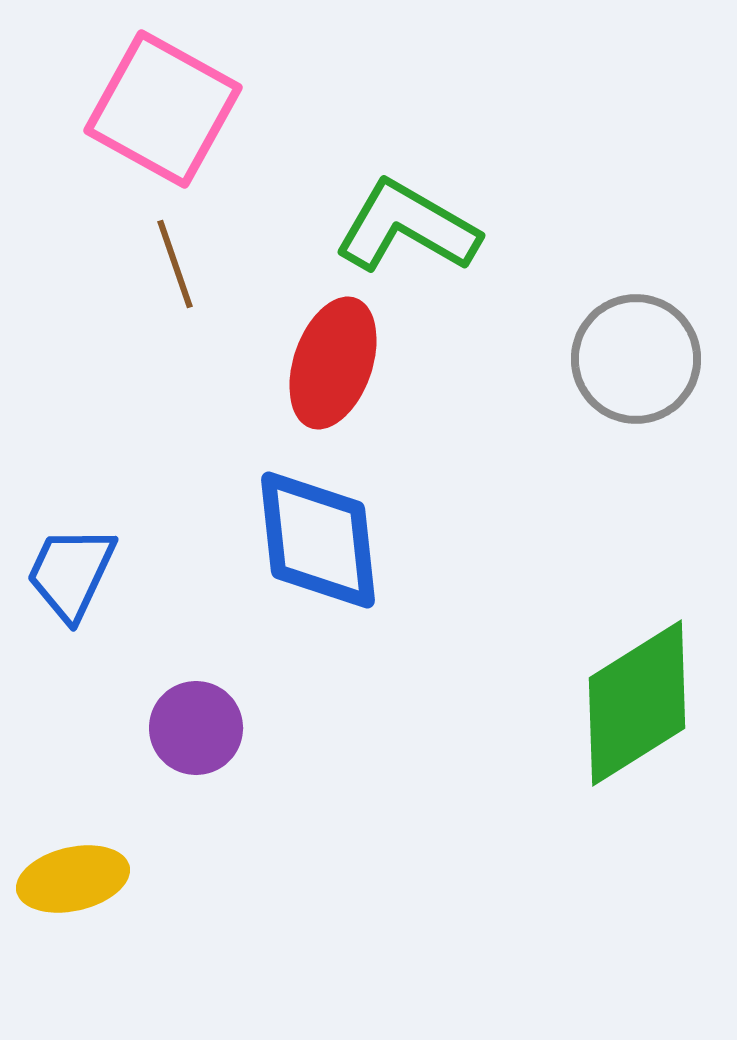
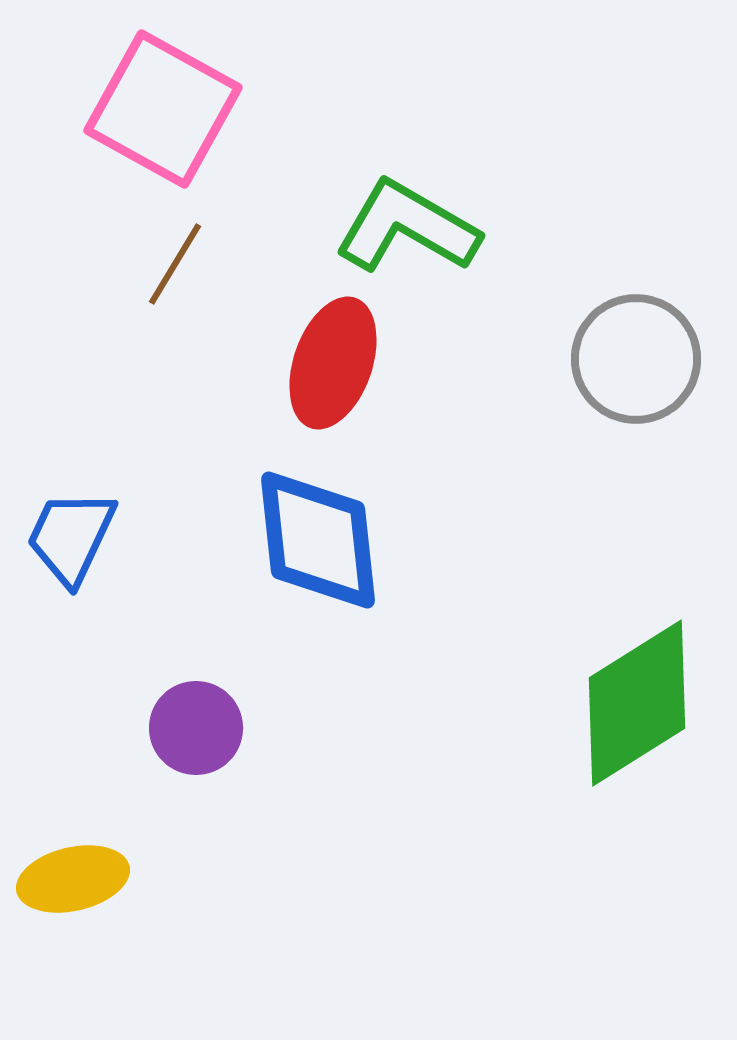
brown line: rotated 50 degrees clockwise
blue trapezoid: moved 36 px up
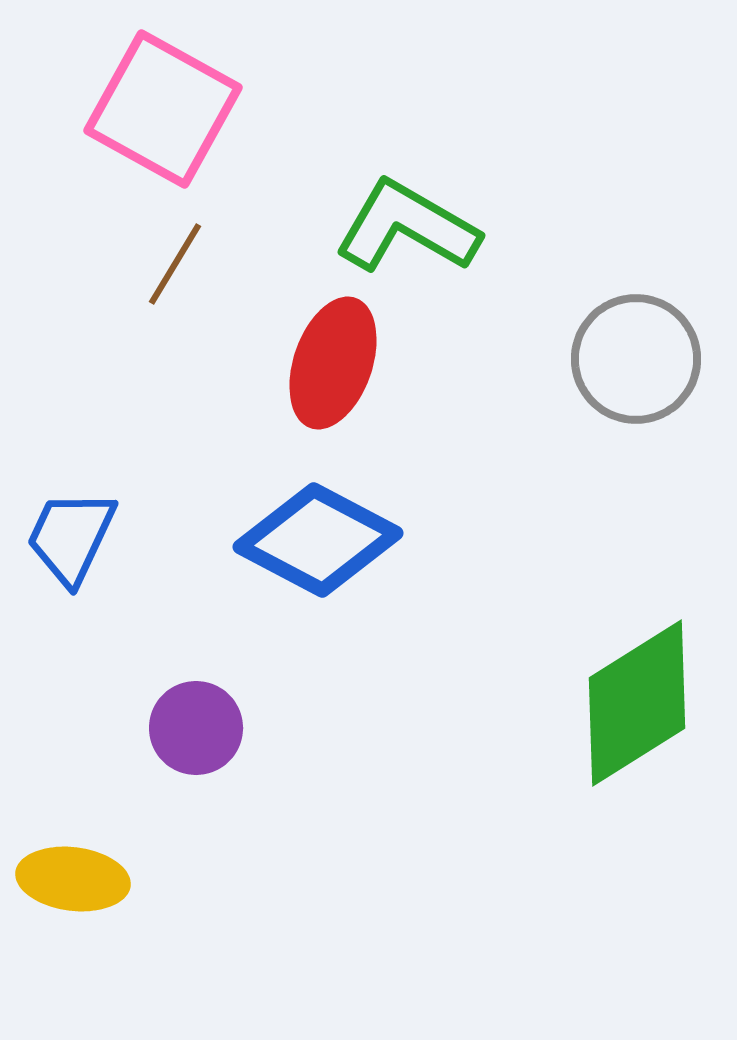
blue diamond: rotated 56 degrees counterclockwise
yellow ellipse: rotated 20 degrees clockwise
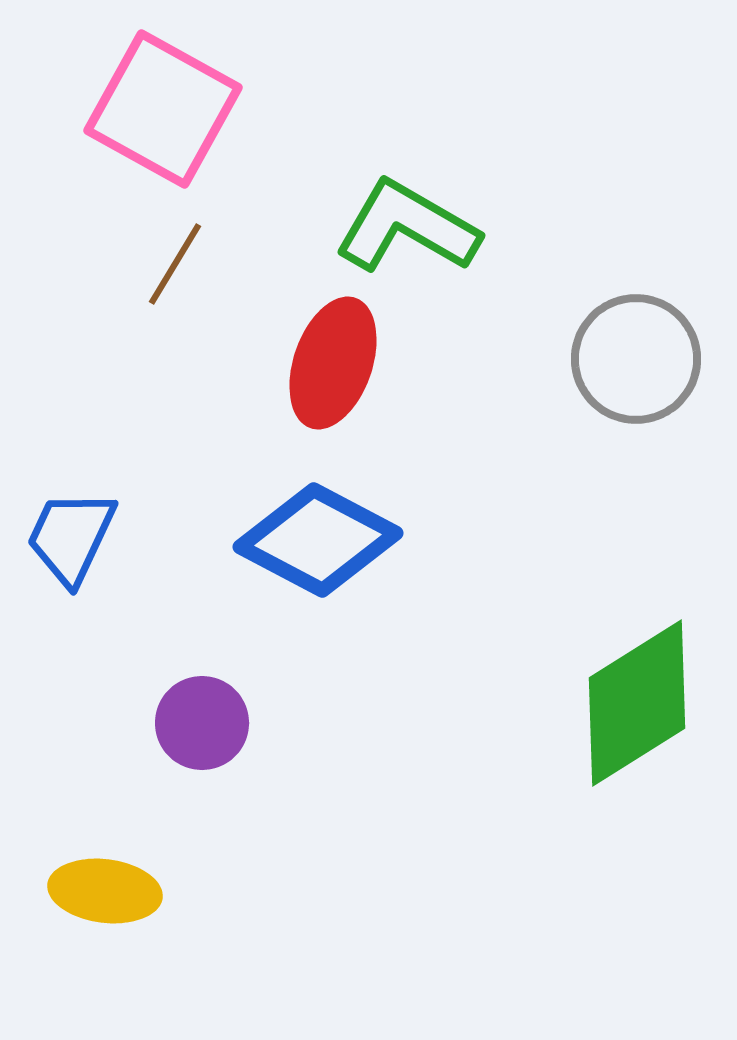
purple circle: moved 6 px right, 5 px up
yellow ellipse: moved 32 px right, 12 px down
